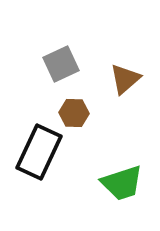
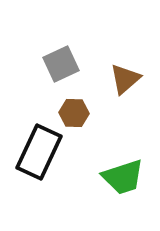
green trapezoid: moved 1 px right, 6 px up
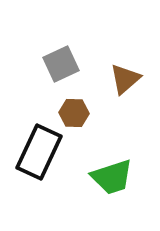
green trapezoid: moved 11 px left
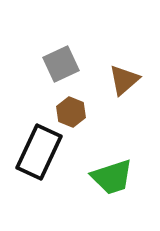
brown triangle: moved 1 px left, 1 px down
brown hexagon: moved 3 px left, 1 px up; rotated 20 degrees clockwise
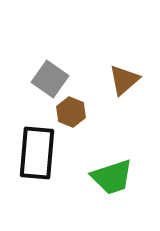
gray square: moved 11 px left, 15 px down; rotated 30 degrees counterclockwise
black rectangle: moved 2 px left, 1 px down; rotated 20 degrees counterclockwise
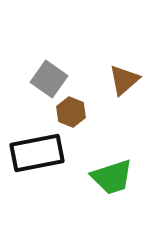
gray square: moved 1 px left
black rectangle: rotated 74 degrees clockwise
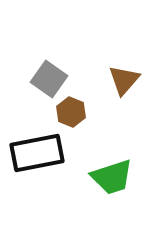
brown triangle: rotated 8 degrees counterclockwise
